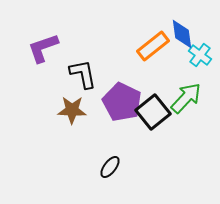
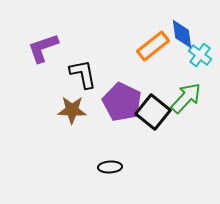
black square: rotated 12 degrees counterclockwise
black ellipse: rotated 50 degrees clockwise
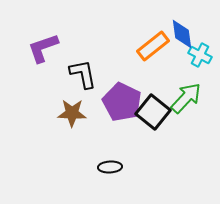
cyan cross: rotated 10 degrees counterclockwise
brown star: moved 3 px down
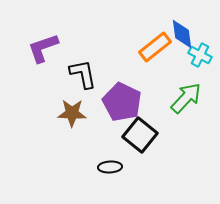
orange rectangle: moved 2 px right, 1 px down
black square: moved 13 px left, 23 px down
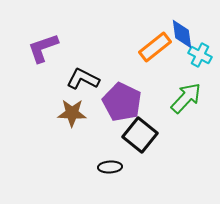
black L-shape: moved 5 px down; rotated 52 degrees counterclockwise
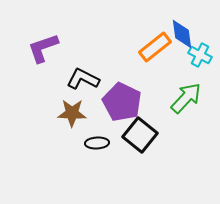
black ellipse: moved 13 px left, 24 px up
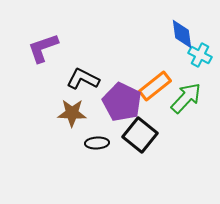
orange rectangle: moved 39 px down
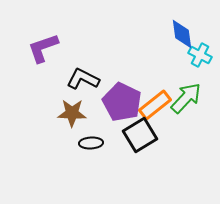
orange rectangle: moved 19 px down
black square: rotated 20 degrees clockwise
black ellipse: moved 6 px left
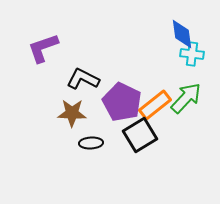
cyan cross: moved 8 px left, 1 px up; rotated 20 degrees counterclockwise
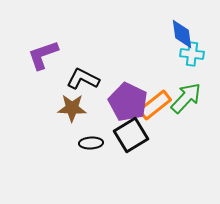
purple L-shape: moved 7 px down
purple pentagon: moved 6 px right
brown star: moved 5 px up
black square: moved 9 px left
